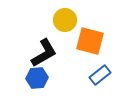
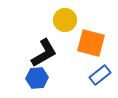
orange square: moved 1 px right, 2 px down
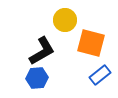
black L-shape: moved 2 px left, 2 px up
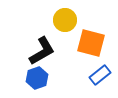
blue hexagon: rotated 15 degrees counterclockwise
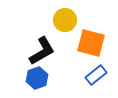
blue rectangle: moved 4 px left
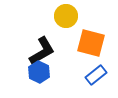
yellow circle: moved 1 px right, 4 px up
blue hexagon: moved 2 px right, 6 px up; rotated 15 degrees counterclockwise
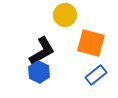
yellow circle: moved 1 px left, 1 px up
